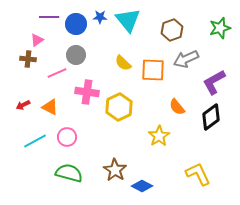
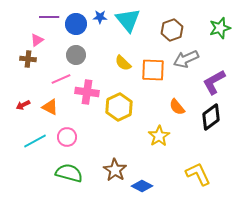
pink line: moved 4 px right, 6 px down
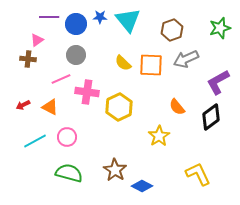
orange square: moved 2 px left, 5 px up
purple L-shape: moved 4 px right
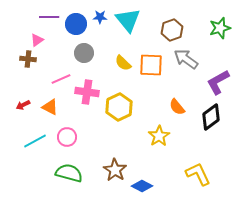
gray circle: moved 8 px right, 2 px up
gray arrow: rotated 60 degrees clockwise
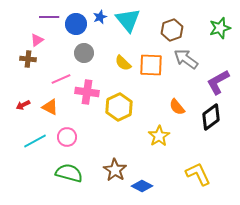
blue star: rotated 24 degrees counterclockwise
